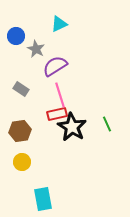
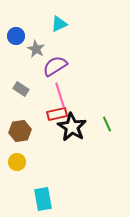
yellow circle: moved 5 px left
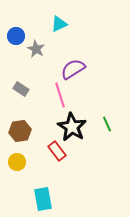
purple semicircle: moved 18 px right, 3 px down
red rectangle: moved 37 px down; rotated 66 degrees clockwise
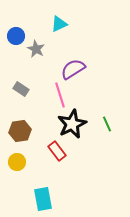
black star: moved 3 px up; rotated 16 degrees clockwise
